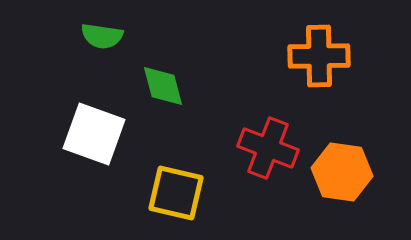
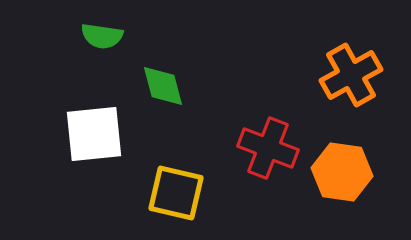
orange cross: moved 32 px right, 19 px down; rotated 28 degrees counterclockwise
white square: rotated 26 degrees counterclockwise
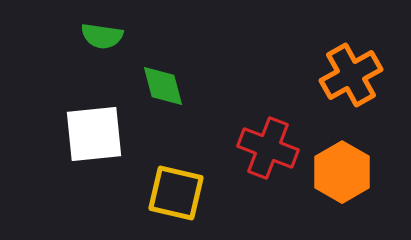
orange hexagon: rotated 22 degrees clockwise
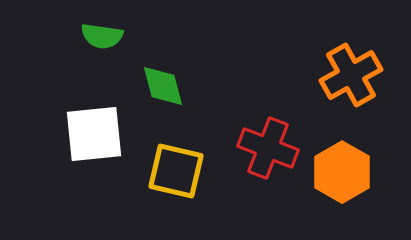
yellow square: moved 22 px up
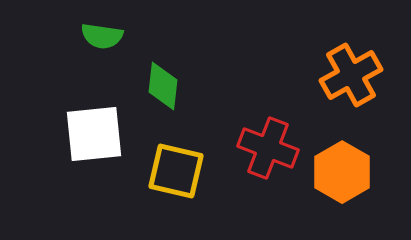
green diamond: rotated 21 degrees clockwise
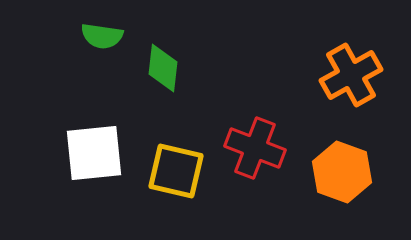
green diamond: moved 18 px up
white square: moved 19 px down
red cross: moved 13 px left
orange hexagon: rotated 10 degrees counterclockwise
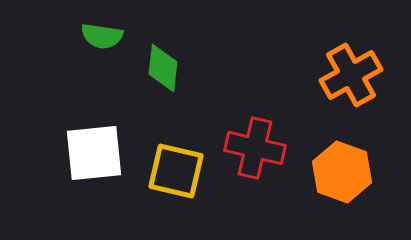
red cross: rotated 8 degrees counterclockwise
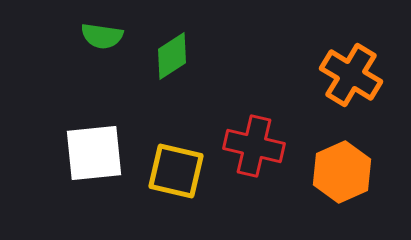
green diamond: moved 9 px right, 12 px up; rotated 51 degrees clockwise
orange cross: rotated 30 degrees counterclockwise
red cross: moved 1 px left, 2 px up
orange hexagon: rotated 16 degrees clockwise
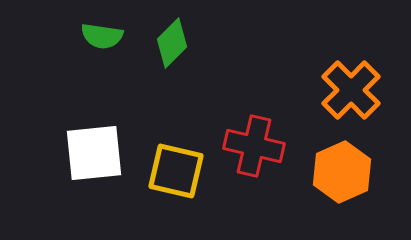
green diamond: moved 13 px up; rotated 12 degrees counterclockwise
orange cross: moved 15 px down; rotated 14 degrees clockwise
